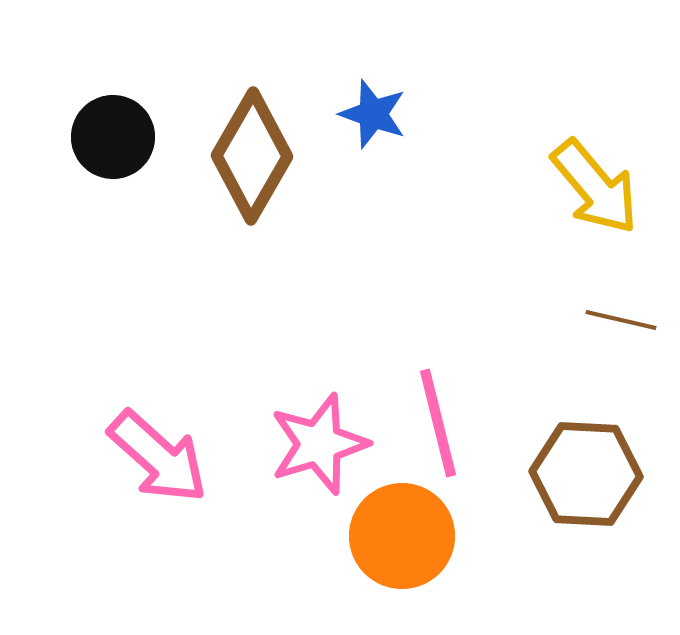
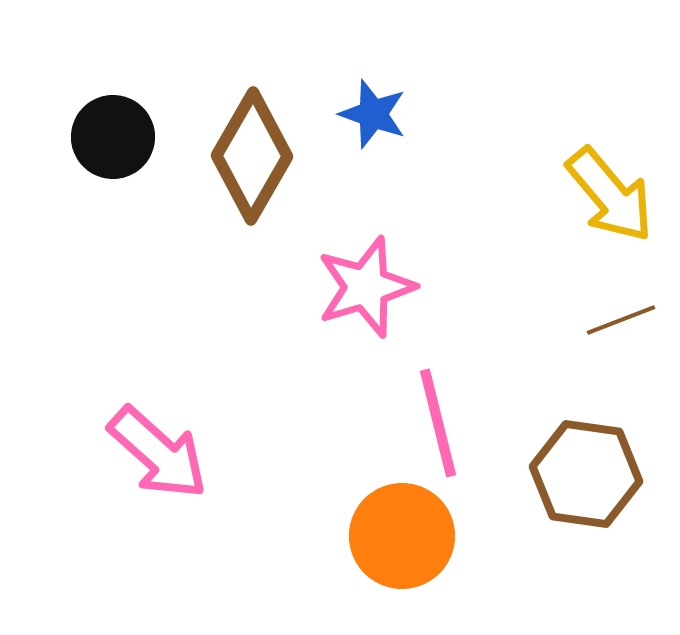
yellow arrow: moved 15 px right, 8 px down
brown line: rotated 34 degrees counterclockwise
pink star: moved 47 px right, 157 px up
pink arrow: moved 4 px up
brown hexagon: rotated 5 degrees clockwise
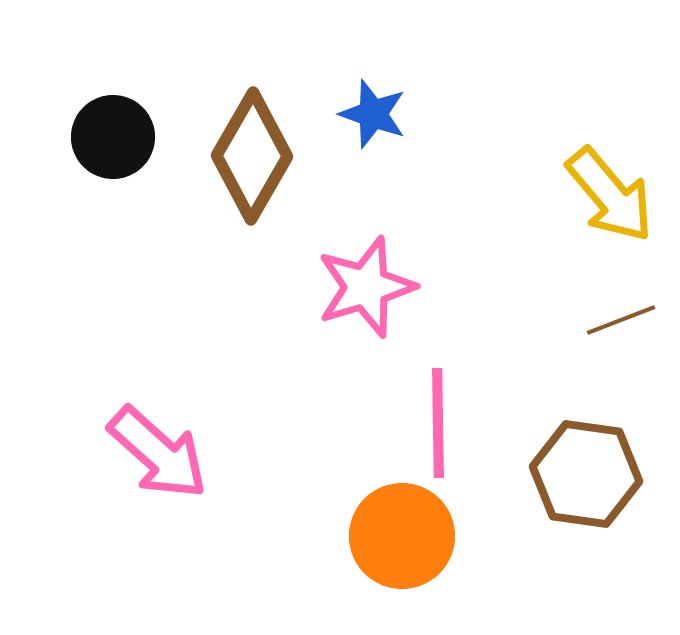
pink line: rotated 13 degrees clockwise
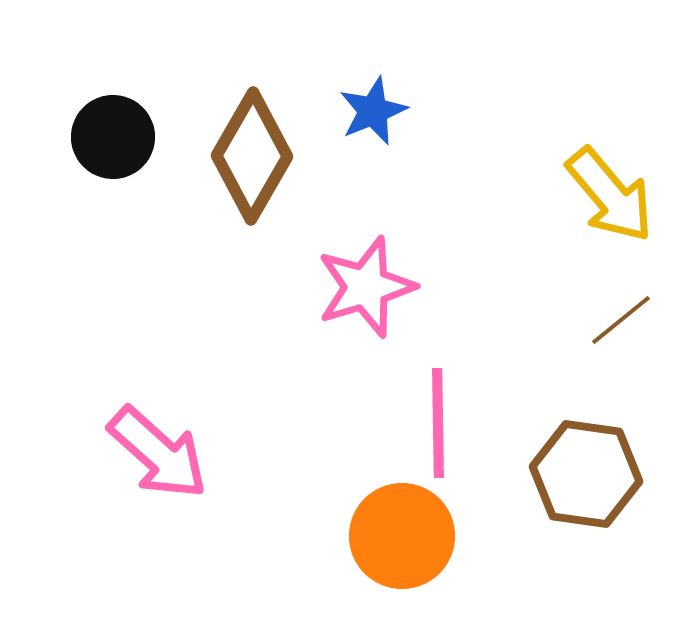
blue star: moved 3 px up; rotated 30 degrees clockwise
brown line: rotated 18 degrees counterclockwise
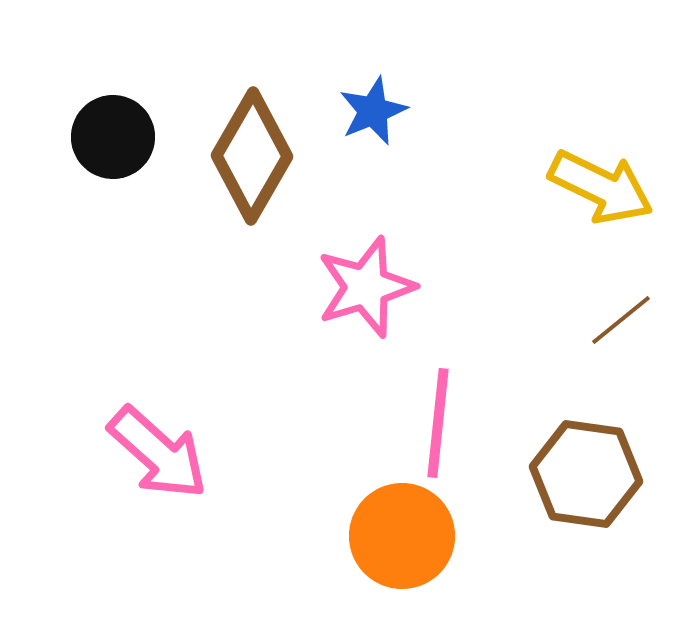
yellow arrow: moved 9 px left, 8 px up; rotated 24 degrees counterclockwise
pink line: rotated 7 degrees clockwise
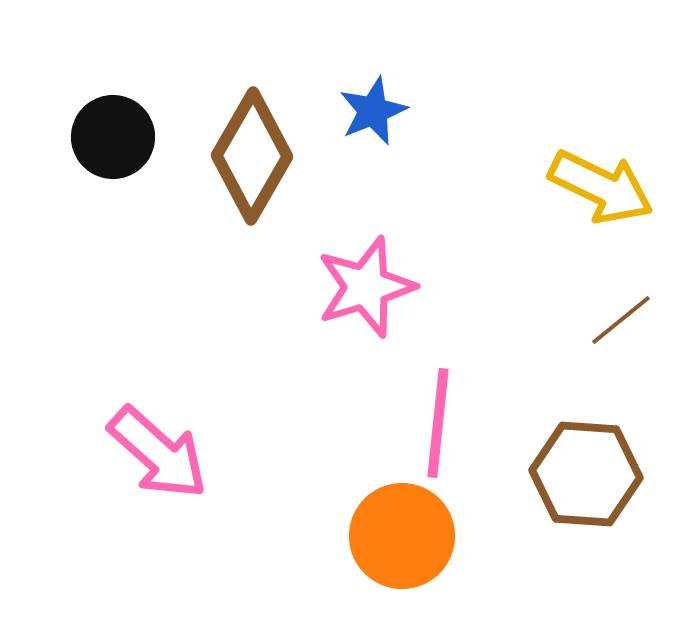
brown hexagon: rotated 4 degrees counterclockwise
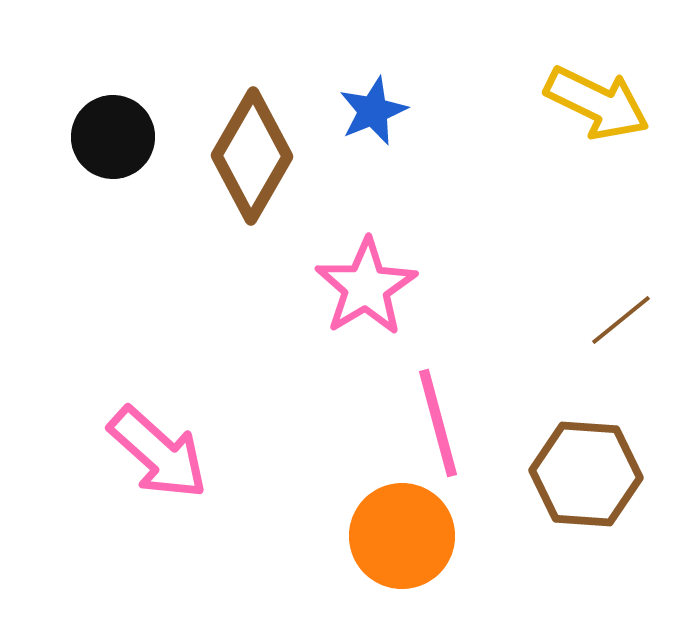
yellow arrow: moved 4 px left, 84 px up
pink star: rotated 14 degrees counterclockwise
pink line: rotated 21 degrees counterclockwise
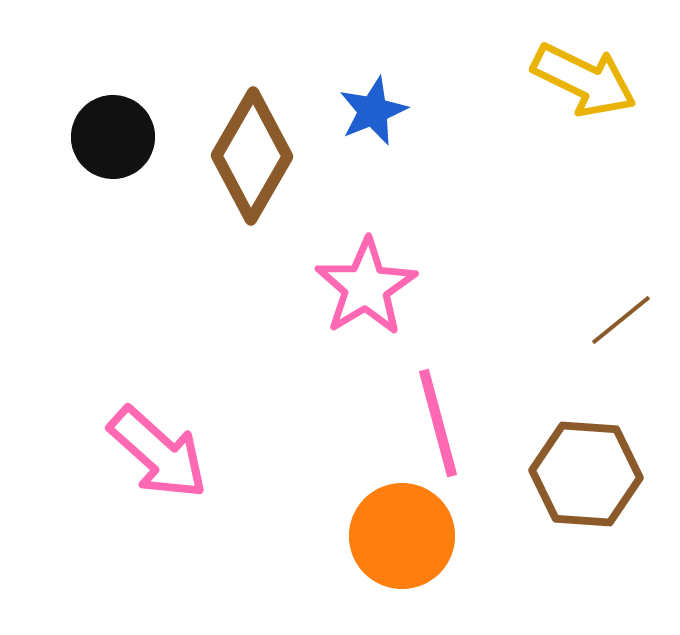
yellow arrow: moved 13 px left, 23 px up
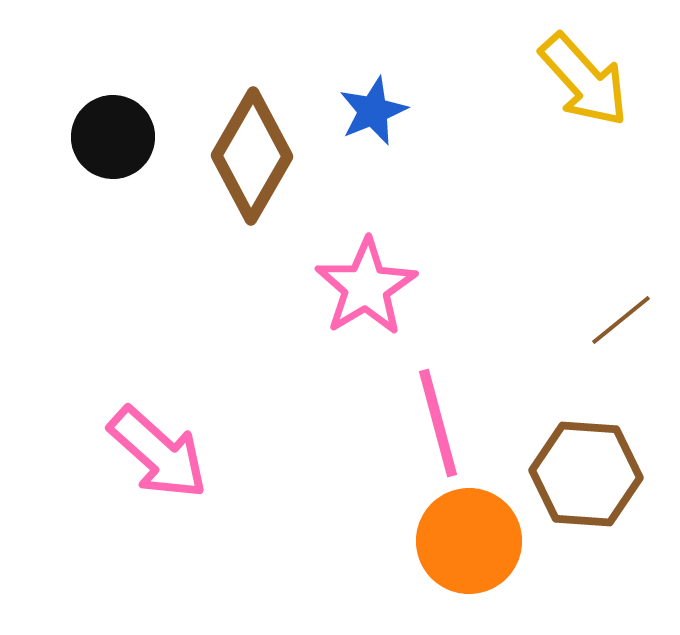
yellow arrow: rotated 22 degrees clockwise
orange circle: moved 67 px right, 5 px down
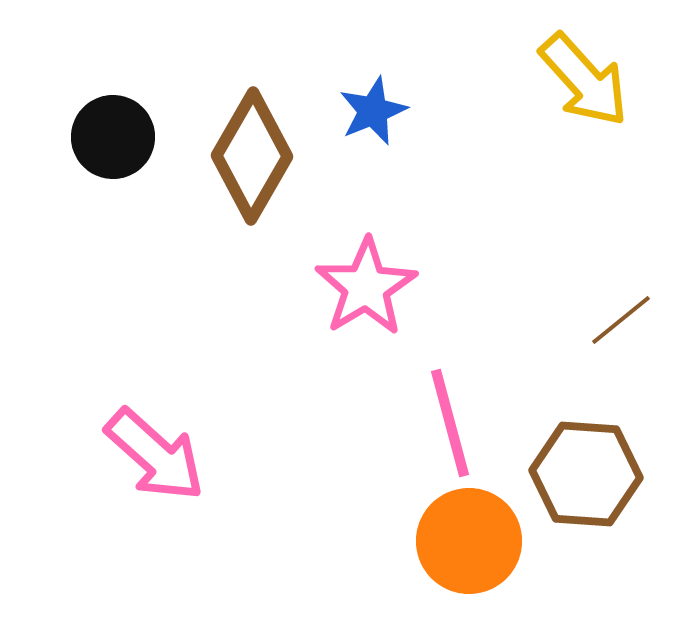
pink line: moved 12 px right
pink arrow: moved 3 px left, 2 px down
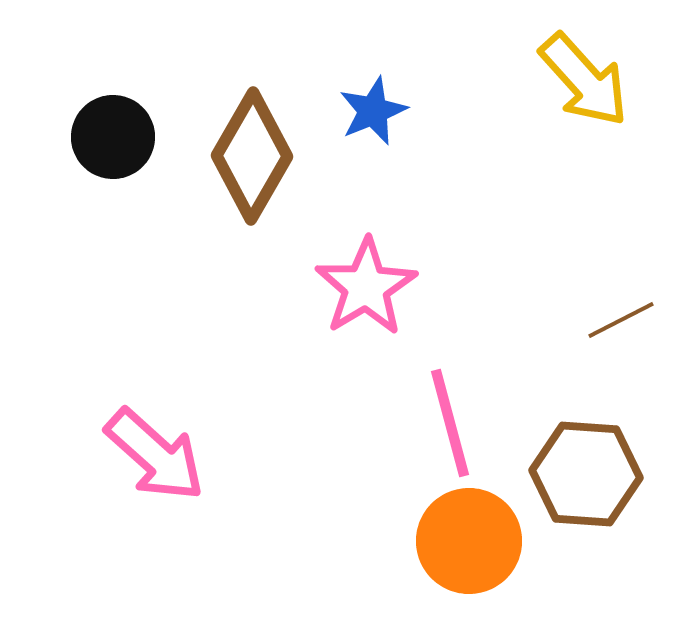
brown line: rotated 12 degrees clockwise
